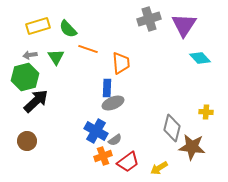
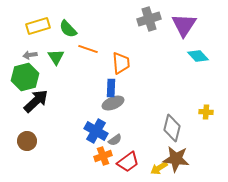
cyan diamond: moved 2 px left, 2 px up
blue rectangle: moved 4 px right
brown star: moved 16 px left, 12 px down
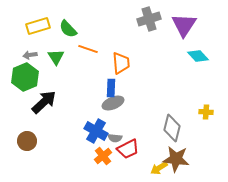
green hexagon: rotated 8 degrees counterclockwise
black arrow: moved 8 px right, 1 px down
gray semicircle: moved 2 px up; rotated 40 degrees clockwise
orange cross: rotated 18 degrees counterclockwise
red trapezoid: moved 13 px up; rotated 10 degrees clockwise
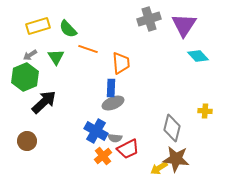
gray arrow: rotated 24 degrees counterclockwise
yellow cross: moved 1 px left, 1 px up
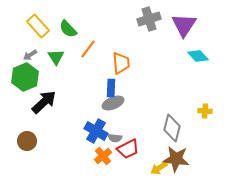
yellow rectangle: rotated 65 degrees clockwise
orange line: rotated 72 degrees counterclockwise
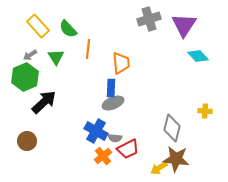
orange line: rotated 30 degrees counterclockwise
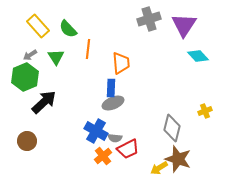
yellow cross: rotated 24 degrees counterclockwise
brown star: moved 2 px right; rotated 12 degrees clockwise
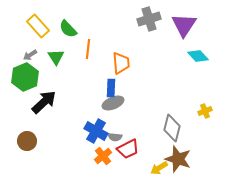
gray semicircle: moved 1 px up
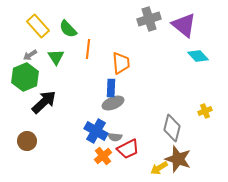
purple triangle: rotated 24 degrees counterclockwise
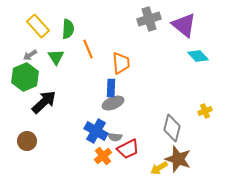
green semicircle: rotated 132 degrees counterclockwise
orange line: rotated 30 degrees counterclockwise
